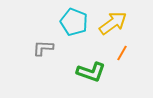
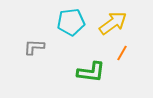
cyan pentagon: moved 3 px left; rotated 28 degrees counterclockwise
gray L-shape: moved 9 px left, 1 px up
green L-shape: rotated 12 degrees counterclockwise
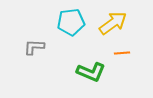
orange line: rotated 56 degrees clockwise
green L-shape: rotated 16 degrees clockwise
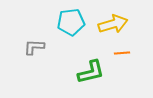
yellow arrow: moved 1 px down; rotated 20 degrees clockwise
green L-shape: rotated 36 degrees counterclockwise
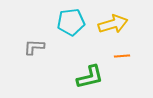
orange line: moved 3 px down
green L-shape: moved 1 px left, 5 px down
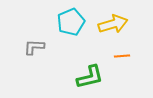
cyan pentagon: rotated 16 degrees counterclockwise
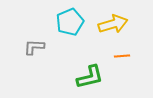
cyan pentagon: moved 1 px left
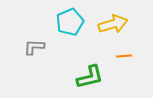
orange line: moved 2 px right
